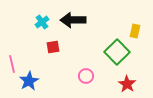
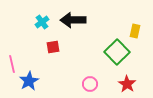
pink circle: moved 4 px right, 8 px down
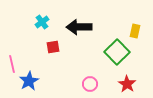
black arrow: moved 6 px right, 7 px down
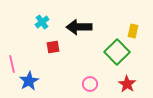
yellow rectangle: moved 2 px left
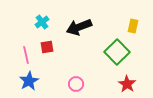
black arrow: rotated 20 degrees counterclockwise
yellow rectangle: moved 5 px up
red square: moved 6 px left
pink line: moved 14 px right, 9 px up
pink circle: moved 14 px left
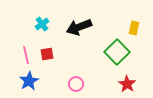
cyan cross: moved 2 px down
yellow rectangle: moved 1 px right, 2 px down
red square: moved 7 px down
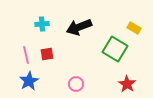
cyan cross: rotated 32 degrees clockwise
yellow rectangle: rotated 72 degrees counterclockwise
green square: moved 2 px left, 3 px up; rotated 15 degrees counterclockwise
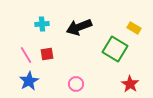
pink line: rotated 18 degrees counterclockwise
red star: moved 3 px right
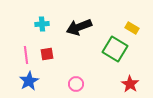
yellow rectangle: moved 2 px left
pink line: rotated 24 degrees clockwise
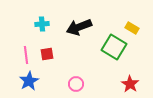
green square: moved 1 px left, 2 px up
